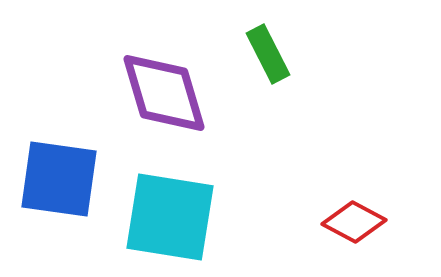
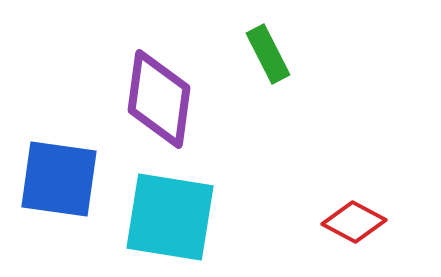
purple diamond: moved 5 px left, 6 px down; rotated 24 degrees clockwise
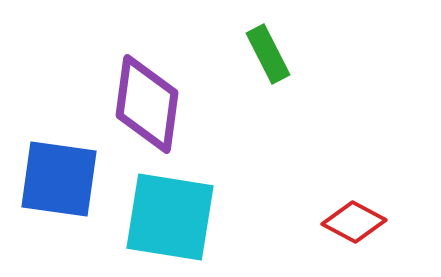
purple diamond: moved 12 px left, 5 px down
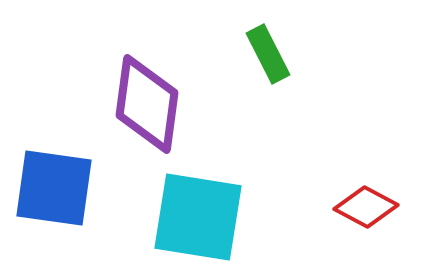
blue square: moved 5 px left, 9 px down
cyan square: moved 28 px right
red diamond: moved 12 px right, 15 px up
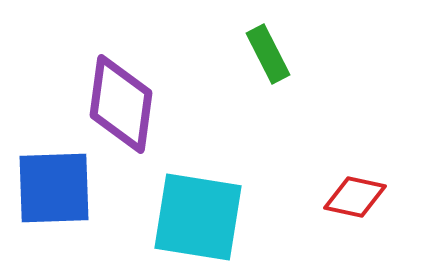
purple diamond: moved 26 px left
blue square: rotated 10 degrees counterclockwise
red diamond: moved 11 px left, 10 px up; rotated 16 degrees counterclockwise
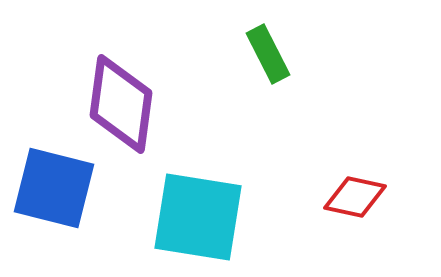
blue square: rotated 16 degrees clockwise
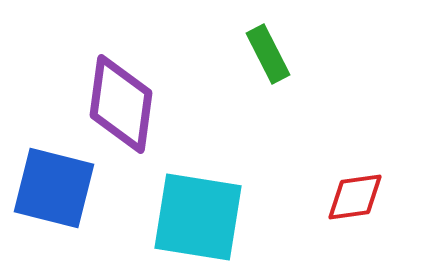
red diamond: rotated 20 degrees counterclockwise
